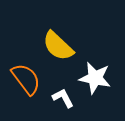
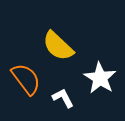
white star: moved 5 px right; rotated 20 degrees clockwise
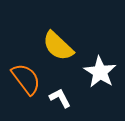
white star: moved 6 px up
white L-shape: moved 3 px left
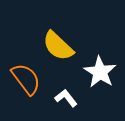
white L-shape: moved 6 px right; rotated 10 degrees counterclockwise
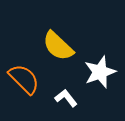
white star: rotated 20 degrees clockwise
orange semicircle: moved 2 px left; rotated 8 degrees counterclockwise
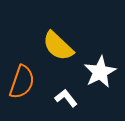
white star: rotated 8 degrees counterclockwise
orange semicircle: moved 2 px left, 3 px down; rotated 64 degrees clockwise
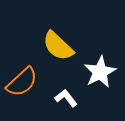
orange semicircle: rotated 28 degrees clockwise
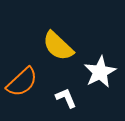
white L-shape: rotated 15 degrees clockwise
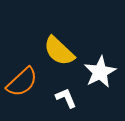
yellow semicircle: moved 1 px right, 5 px down
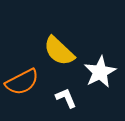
orange semicircle: rotated 16 degrees clockwise
